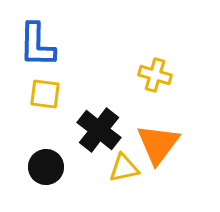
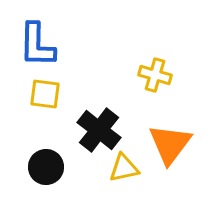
orange triangle: moved 12 px right
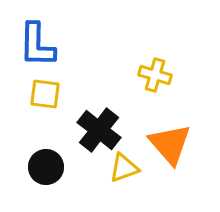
orange triangle: rotated 18 degrees counterclockwise
yellow triangle: rotated 8 degrees counterclockwise
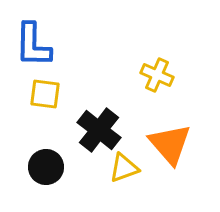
blue L-shape: moved 4 px left
yellow cross: moved 2 px right; rotated 8 degrees clockwise
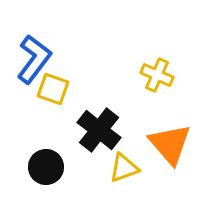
blue L-shape: moved 1 px right, 14 px down; rotated 144 degrees counterclockwise
yellow square: moved 8 px right, 5 px up; rotated 12 degrees clockwise
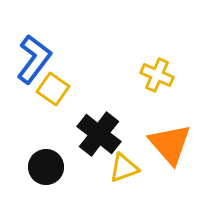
yellow square: rotated 16 degrees clockwise
black cross: moved 4 px down
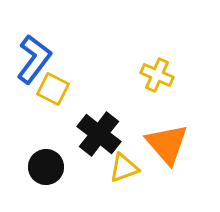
yellow square: rotated 8 degrees counterclockwise
orange triangle: moved 3 px left
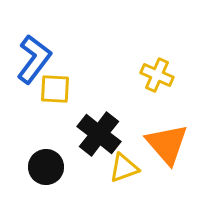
yellow square: moved 2 px right; rotated 24 degrees counterclockwise
